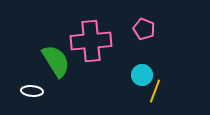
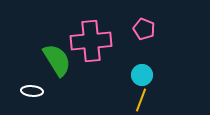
green semicircle: moved 1 px right, 1 px up
yellow line: moved 14 px left, 9 px down
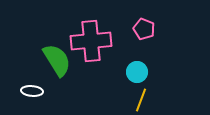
cyan circle: moved 5 px left, 3 px up
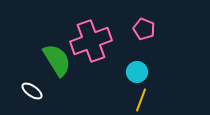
pink cross: rotated 15 degrees counterclockwise
white ellipse: rotated 30 degrees clockwise
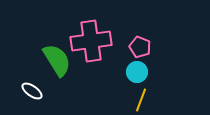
pink pentagon: moved 4 px left, 18 px down
pink cross: rotated 12 degrees clockwise
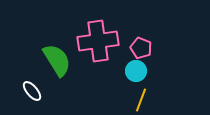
pink cross: moved 7 px right
pink pentagon: moved 1 px right, 1 px down
cyan circle: moved 1 px left, 1 px up
white ellipse: rotated 15 degrees clockwise
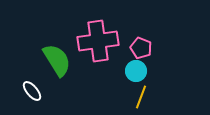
yellow line: moved 3 px up
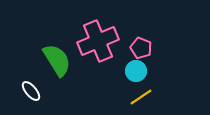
pink cross: rotated 15 degrees counterclockwise
white ellipse: moved 1 px left
yellow line: rotated 35 degrees clockwise
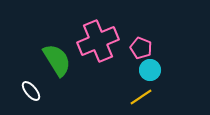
cyan circle: moved 14 px right, 1 px up
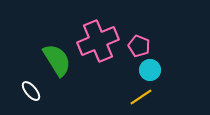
pink pentagon: moved 2 px left, 2 px up
